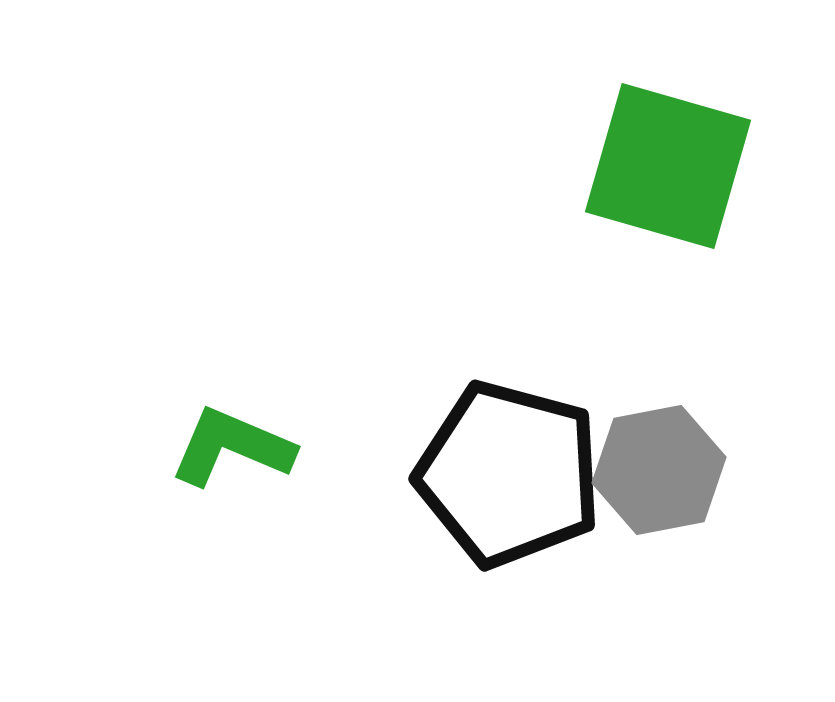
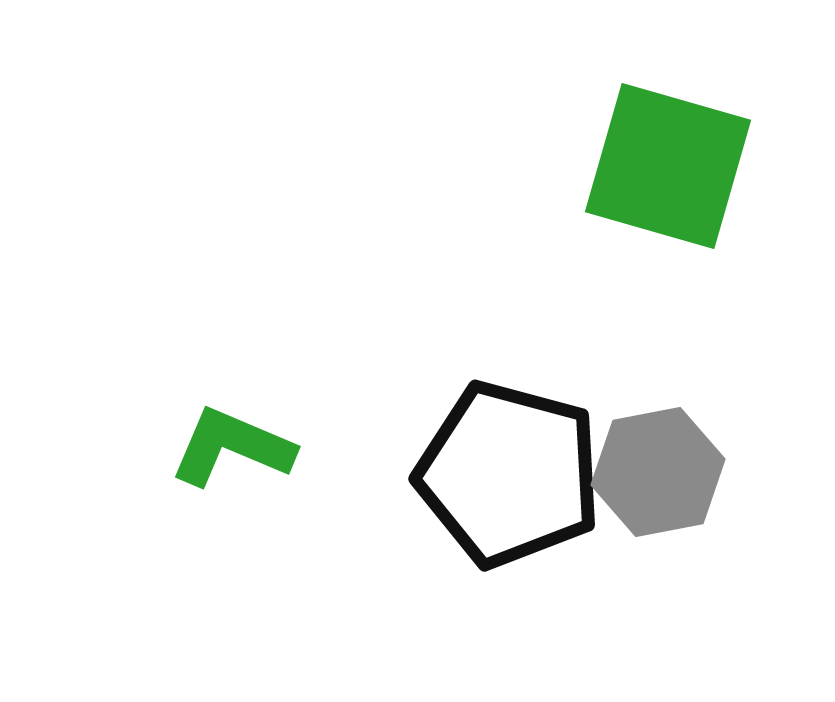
gray hexagon: moved 1 px left, 2 px down
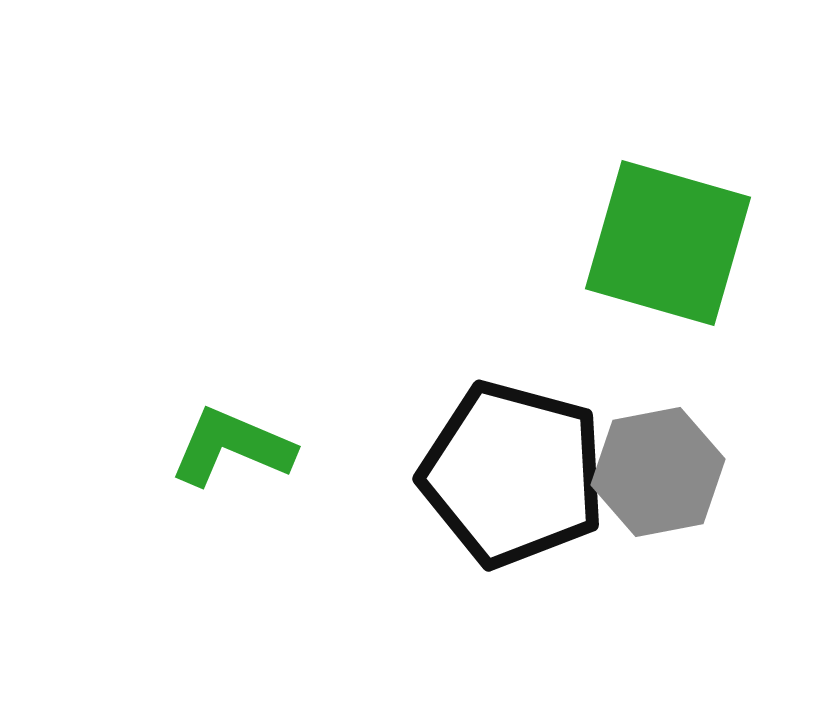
green square: moved 77 px down
black pentagon: moved 4 px right
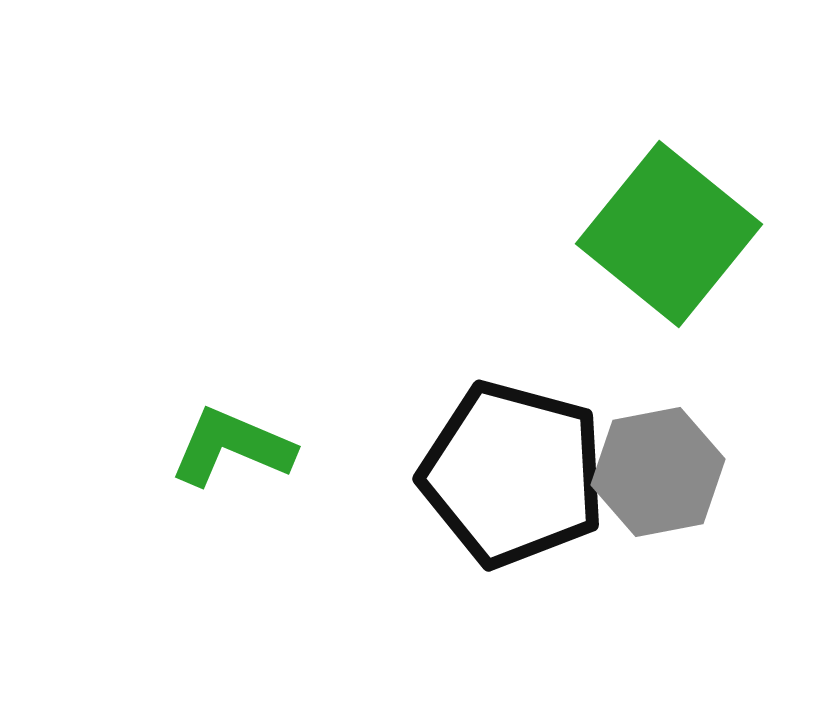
green square: moved 1 px right, 9 px up; rotated 23 degrees clockwise
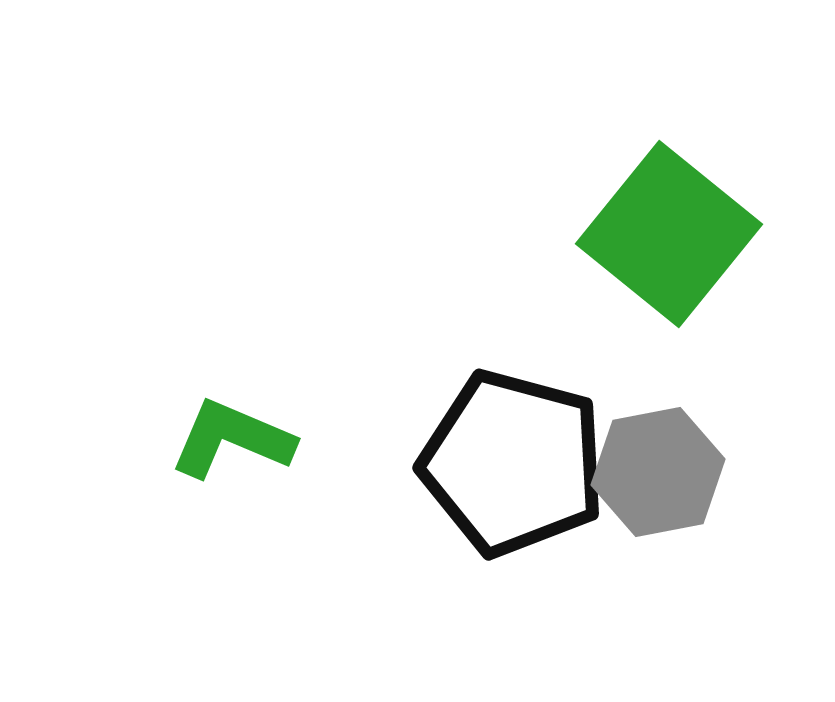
green L-shape: moved 8 px up
black pentagon: moved 11 px up
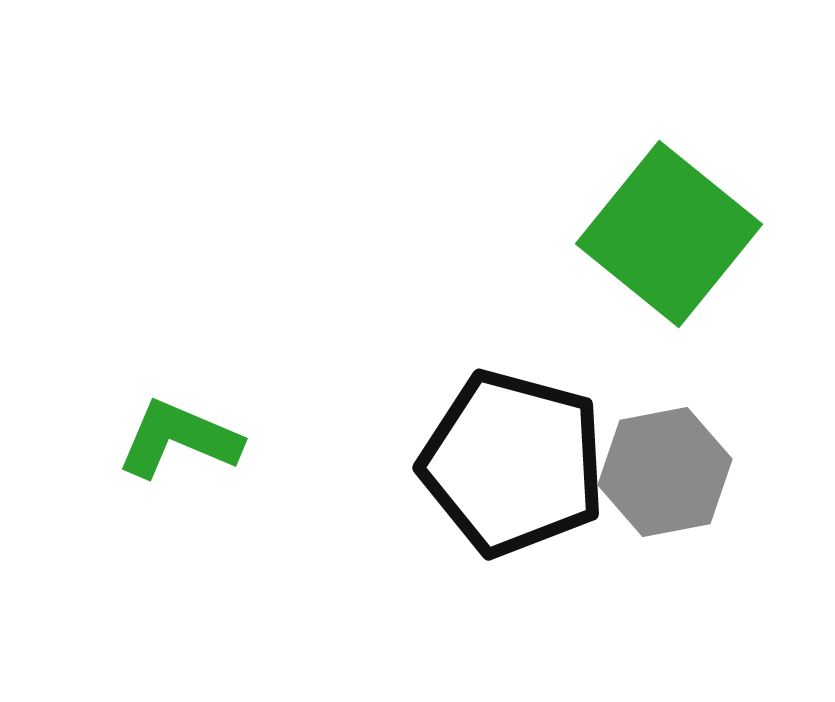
green L-shape: moved 53 px left
gray hexagon: moved 7 px right
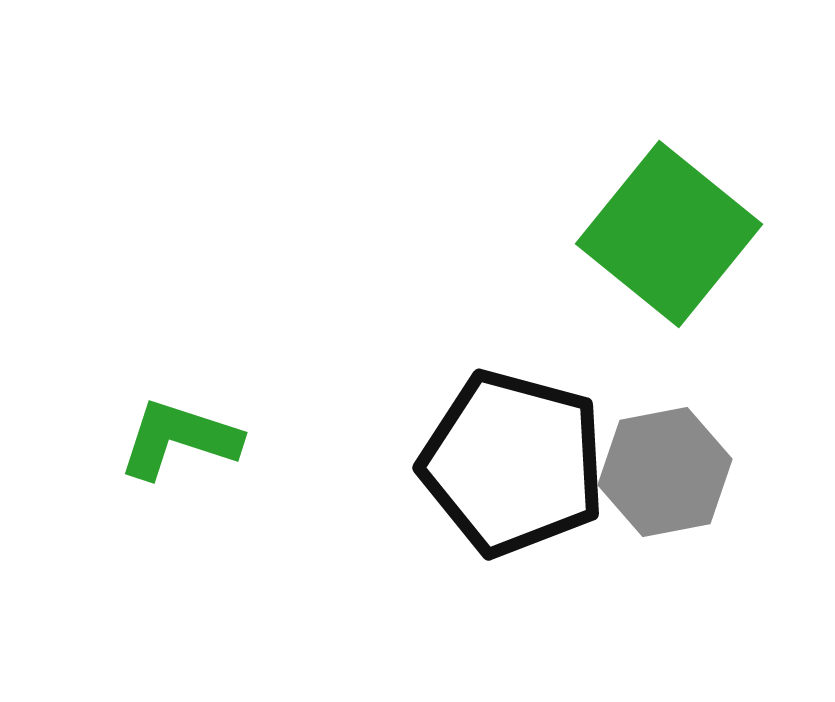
green L-shape: rotated 5 degrees counterclockwise
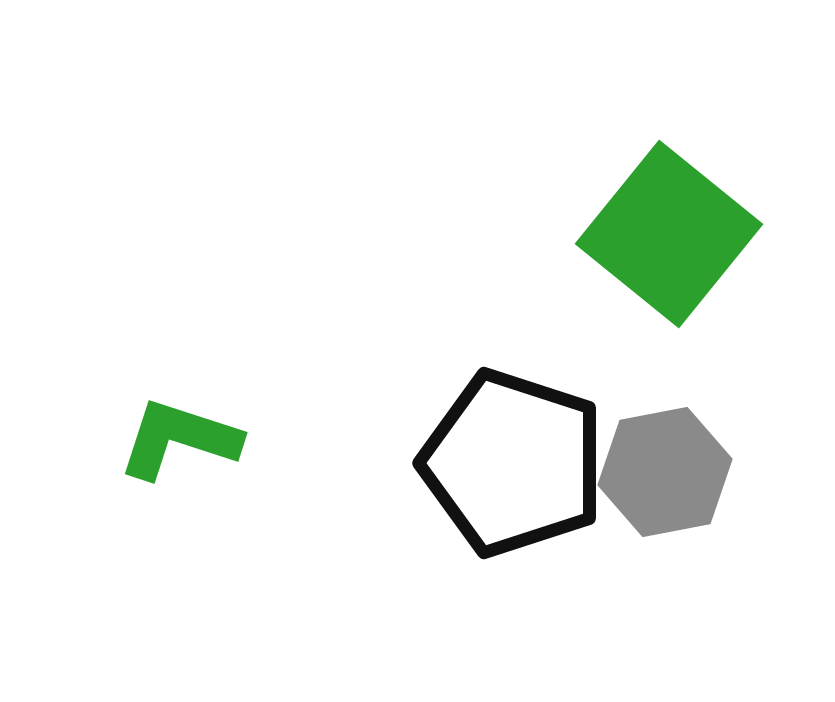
black pentagon: rotated 3 degrees clockwise
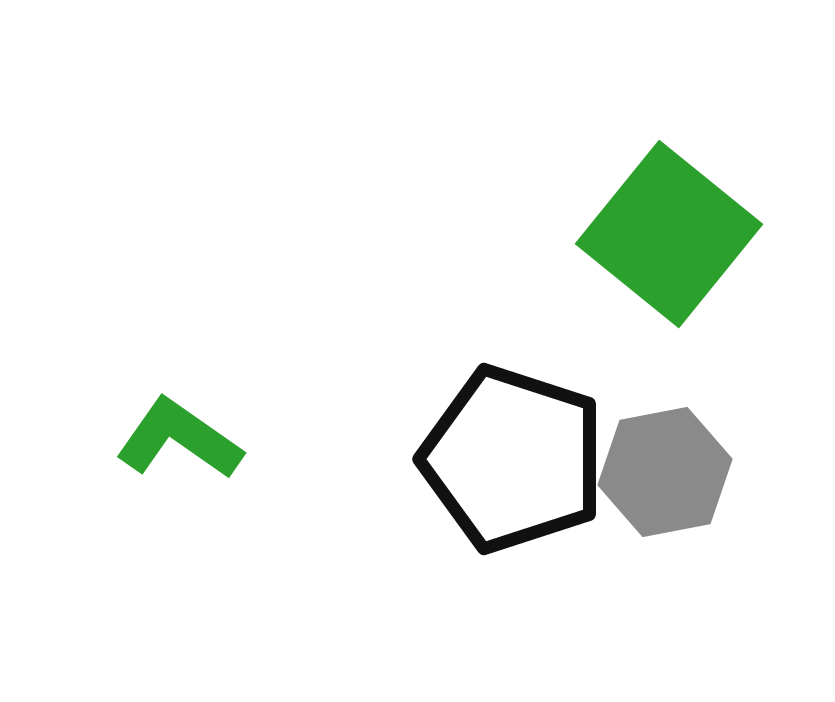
green L-shape: rotated 17 degrees clockwise
black pentagon: moved 4 px up
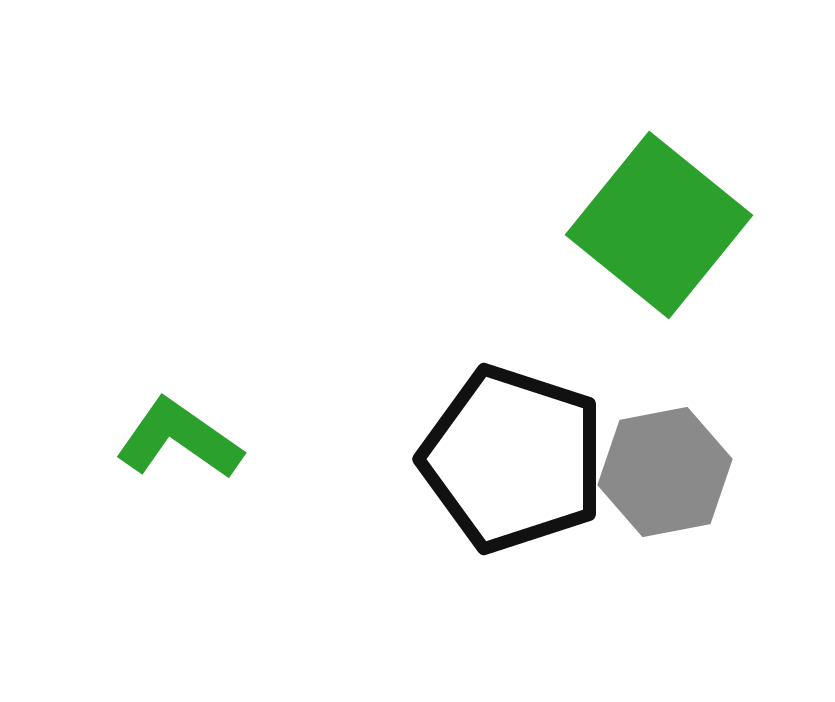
green square: moved 10 px left, 9 px up
